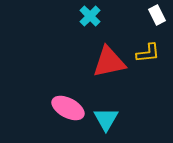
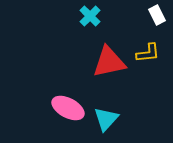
cyan triangle: rotated 12 degrees clockwise
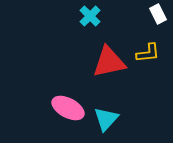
white rectangle: moved 1 px right, 1 px up
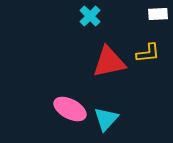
white rectangle: rotated 66 degrees counterclockwise
pink ellipse: moved 2 px right, 1 px down
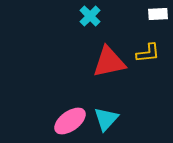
pink ellipse: moved 12 px down; rotated 64 degrees counterclockwise
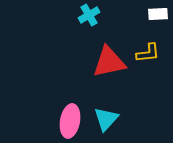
cyan cross: moved 1 px left, 1 px up; rotated 15 degrees clockwise
pink ellipse: rotated 44 degrees counterclockwise
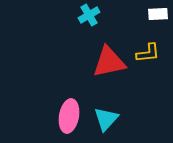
pink ellipse: moved 1 px left, 5 px up
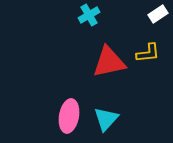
white rectangle: rotated 30 degrees counterclockwise
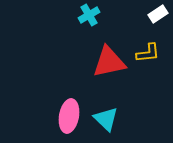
cyan triangle: rotated 28 degrees counterclockwise
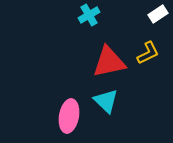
yellow L-shape: rotated 20 degrees counterclockwise
cyan triangle: moved 18 px up
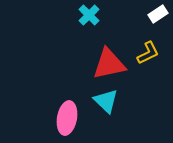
cyan cross: rotated 15 degrees counterclockwise
red triangle: moved 2 px down
pink ellipse: moved 2 px left, 2 px down
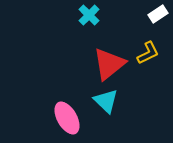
red triangle: rotated 27 degrees counterclockwise
pink ellipse: rotated 40 degrees counterclockwise
